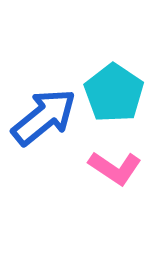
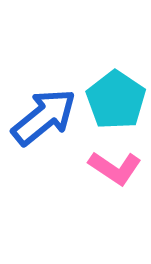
cyan pentagon: moved 2 px right, 7 px down
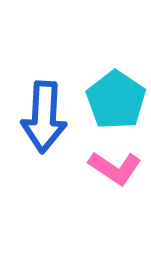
blue arrow: rotated 132 degrees clockwise
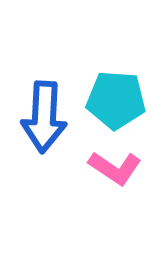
cyan pentagon: rotated 30 degrees counterclockwise
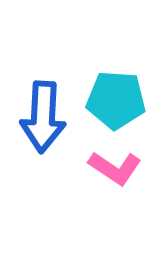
blue arrow: moved 1 px left
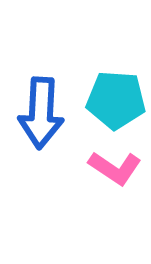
blue arrow: moved 2 px left, 4 px up
